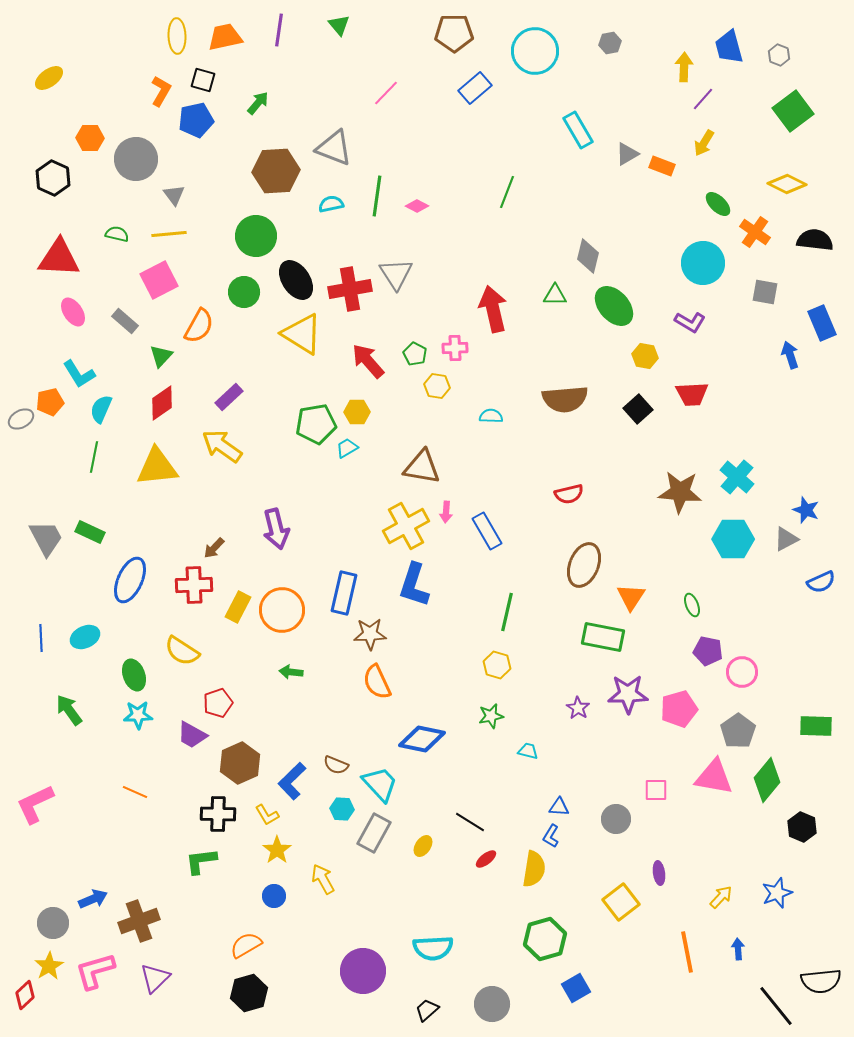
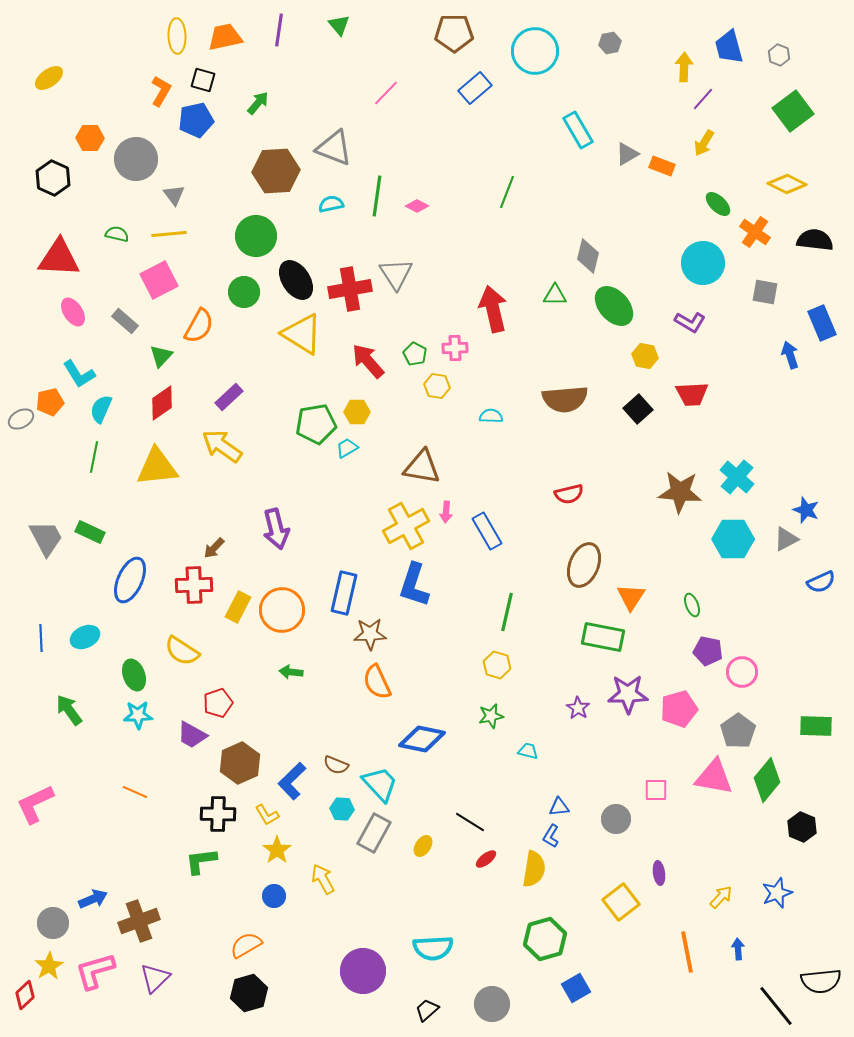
blue triangle at (559, 807): rotated 10 degrees counterclockwise
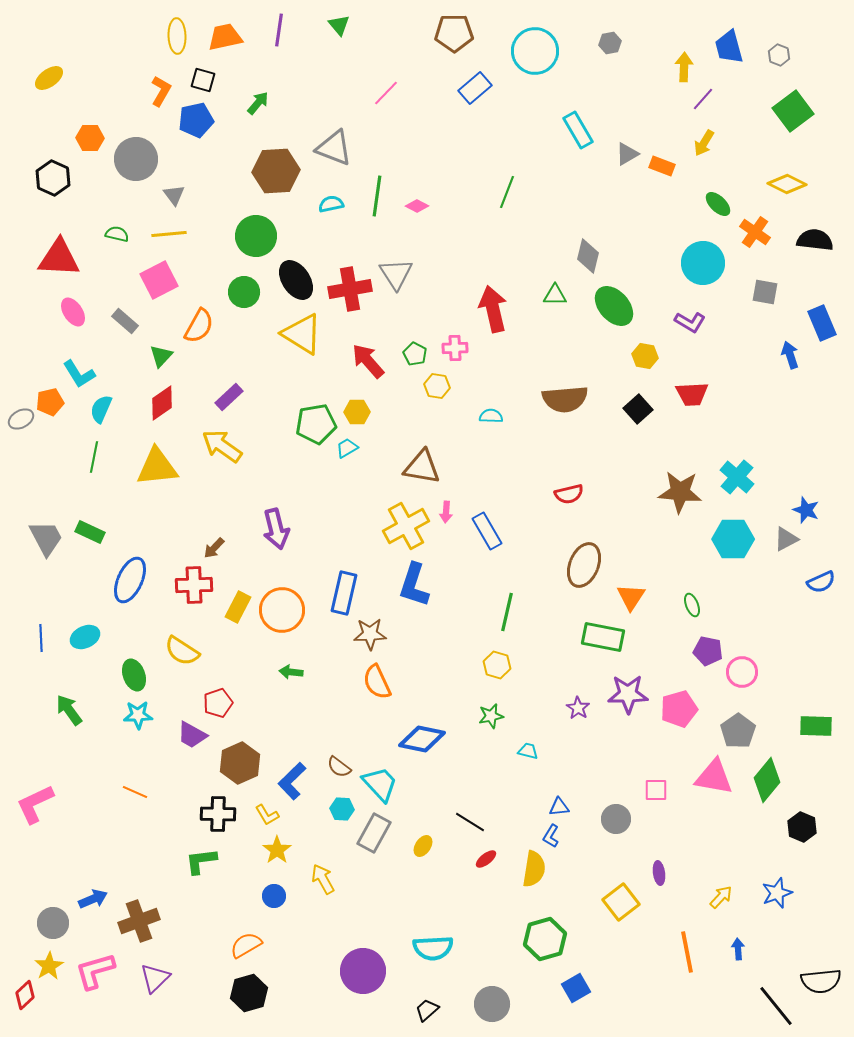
brown semicircle at (336, 765): moved 3 px right, 2 px down; rotated 15 degrees clockwise
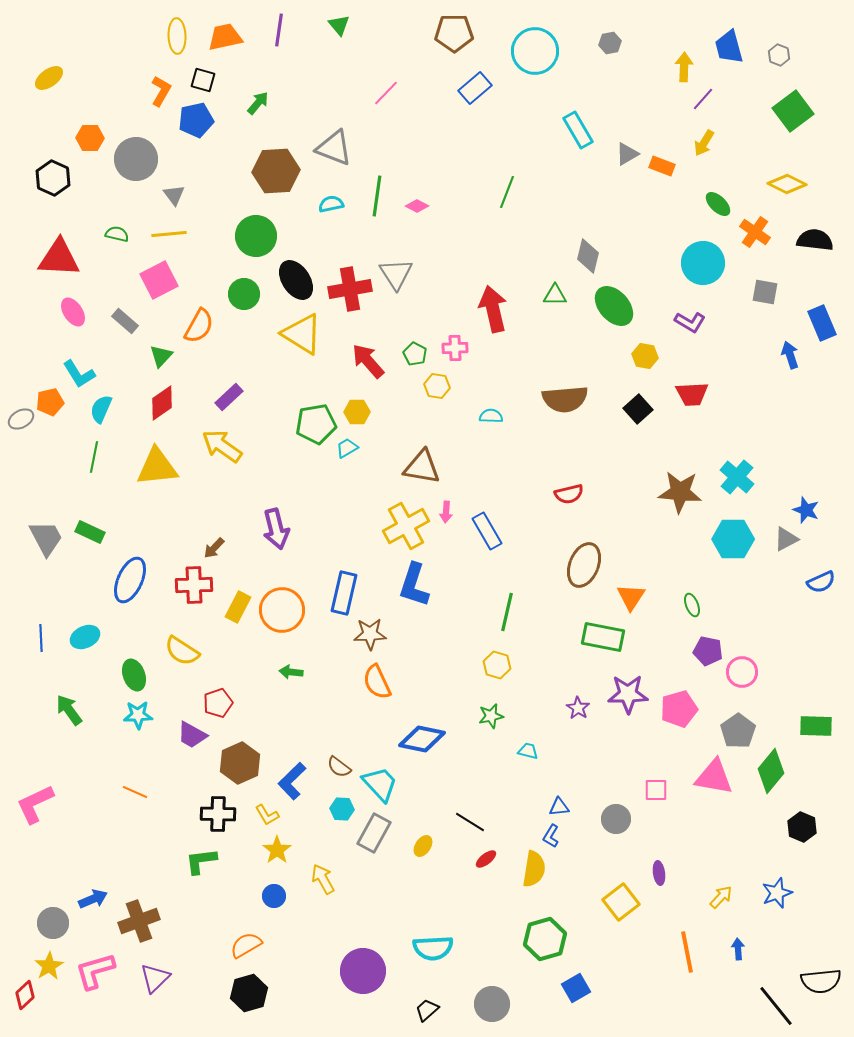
green circle at (244, 292): moved 2 px down
green diamond at (767, 780): moved 4 px right, 9 px up
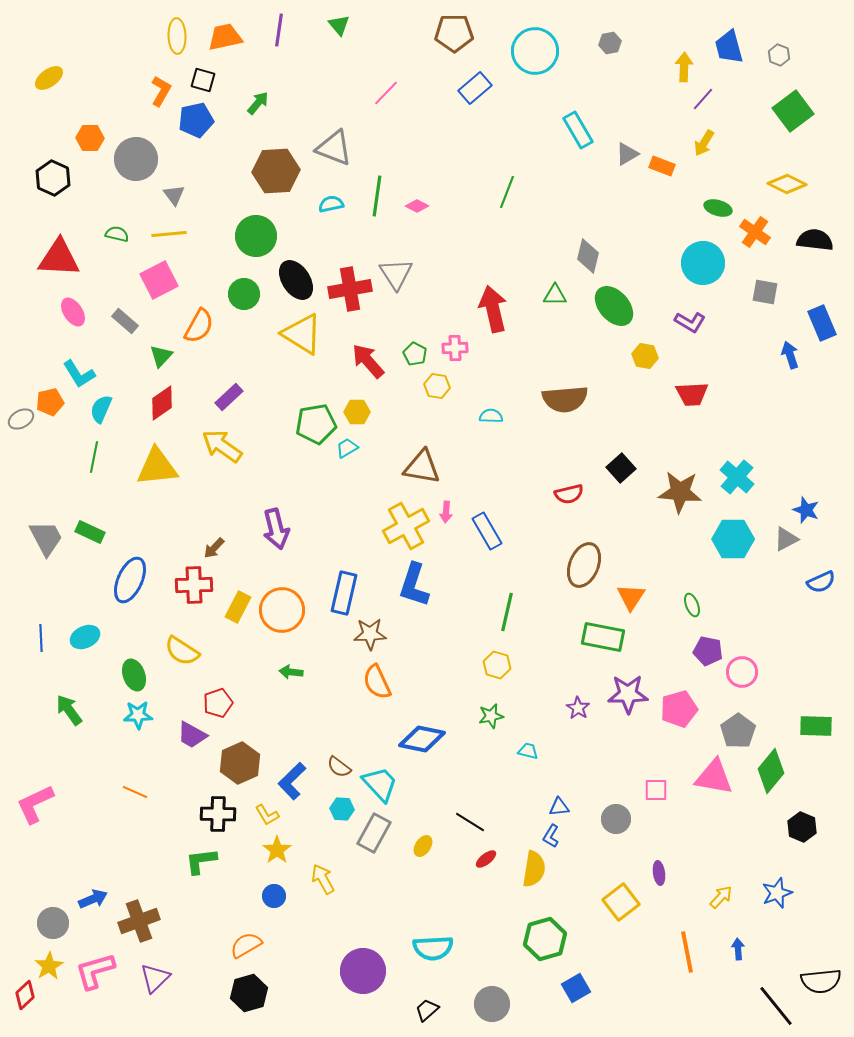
green ellipse at (718, 204): moved 4 px down; rotated 28 degrees counterclockwise
black square at (638, 409): moved 17 px left, 59 px down
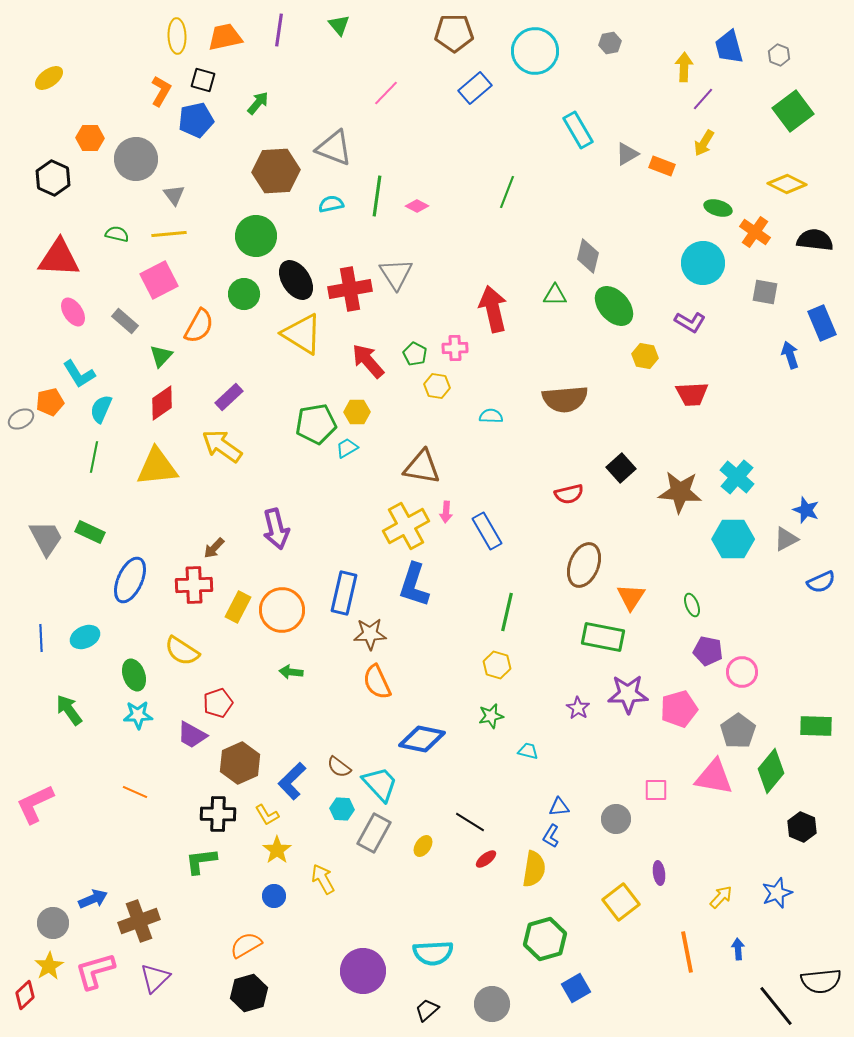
cyan semicircle at (433, 948): moved 5 px down
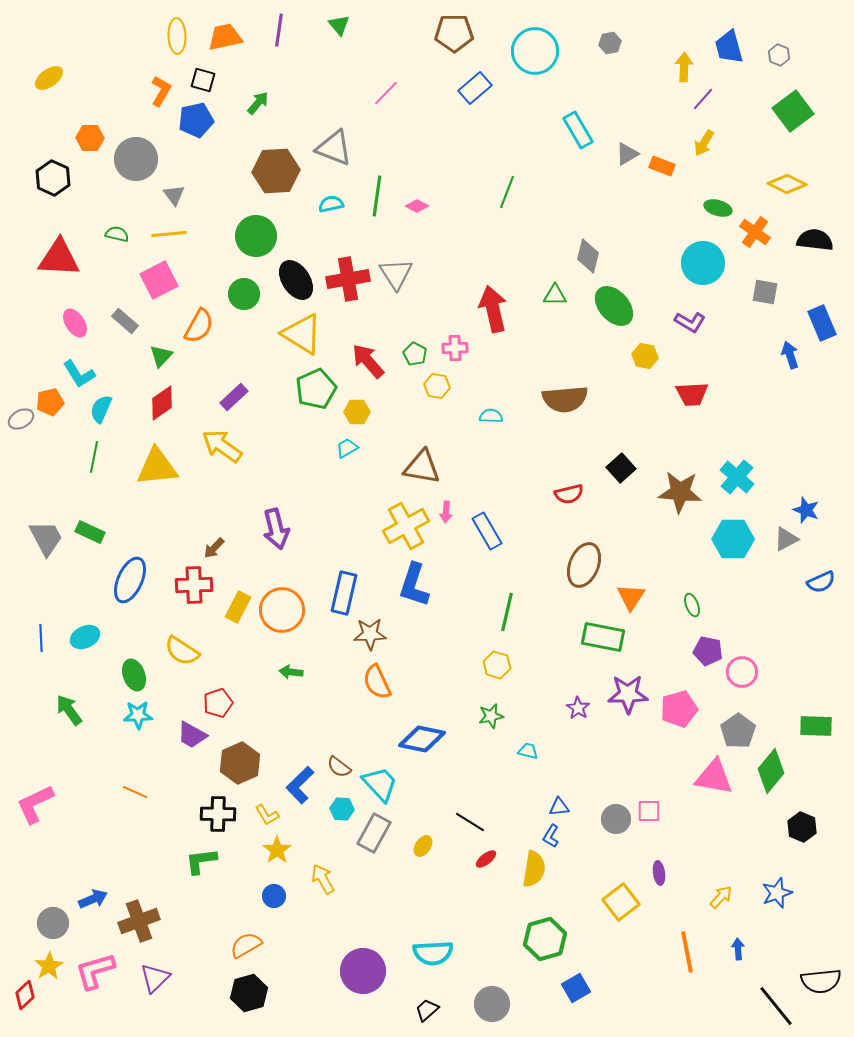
red cross at (350, 289): moved 2 px left, 10 px up
pink ellipse at (73, 312): moved 2 px right, 11 px down
purple rectangle at (229, 397): moved 5 px right
green pentagon at (316, 424): moved 35 px up; rotated 15 degrees counterclockwise
blue L-shape at (292, 781): moved 8 px right, 4 px down
pink square at (656, 790): moved 7 px left, 21 px down
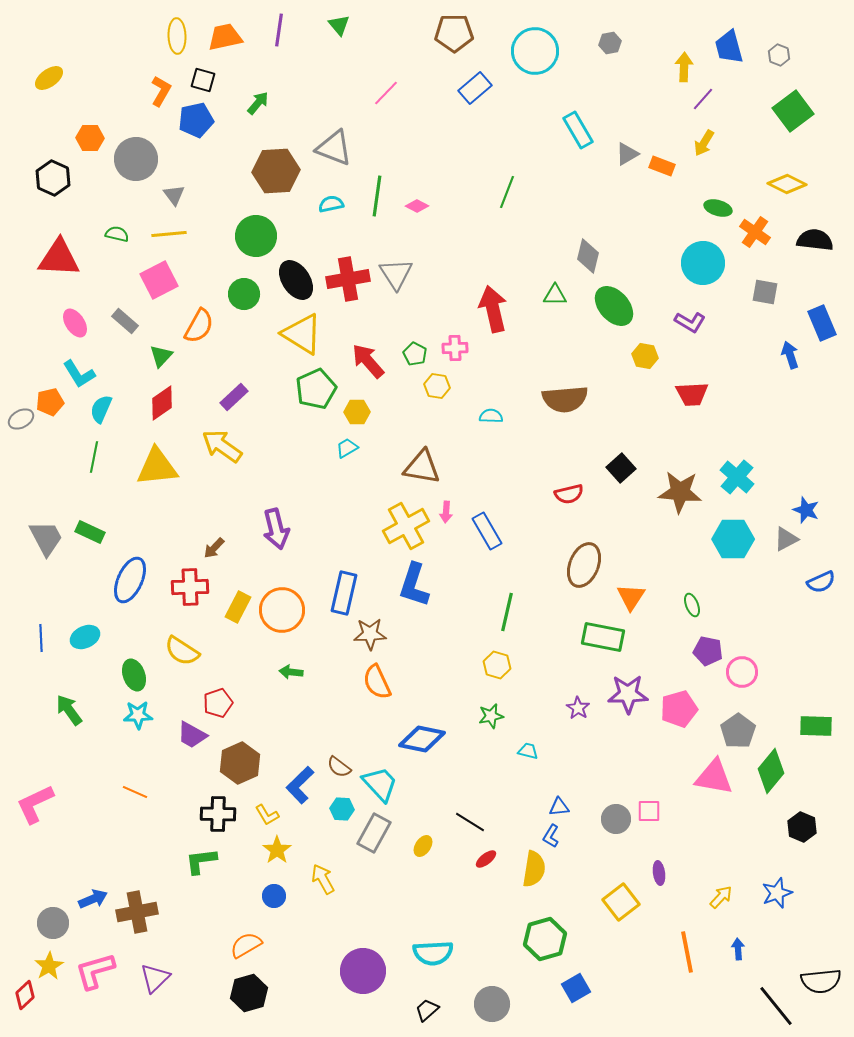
red cross at (194, 585): moved 4 px left, 2 px down
brown cross at (139, 921): moved 2 px left, 9 px up; rotated 9 degrees clockwise
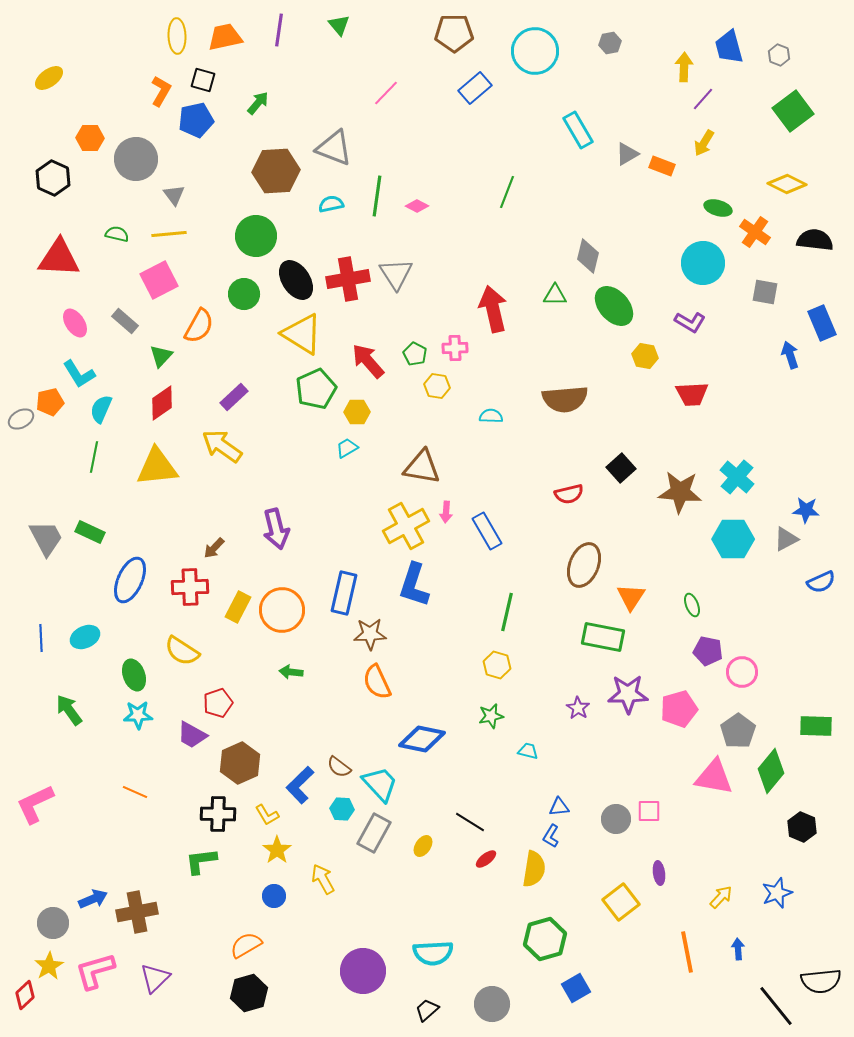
blue star at (806, 510): rotated 16 degrees counterclockwise
